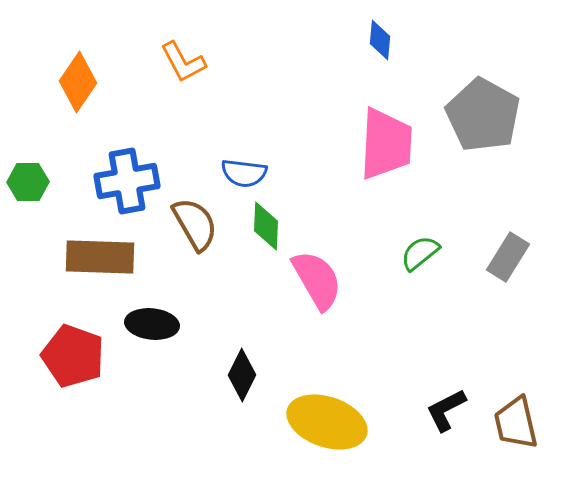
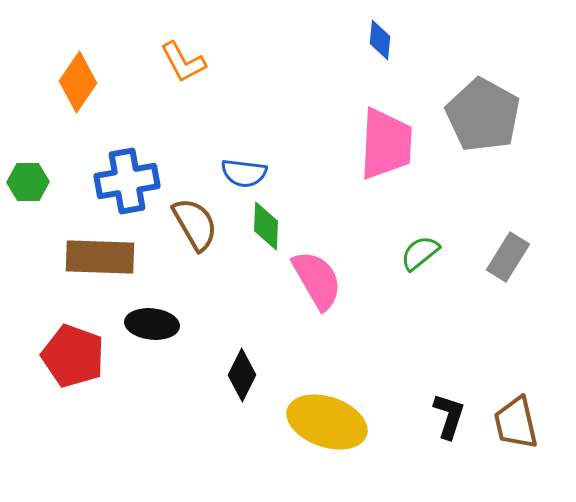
black L-shape: moved 3 px right, 6 px down; rotated 135 degrees clockwise
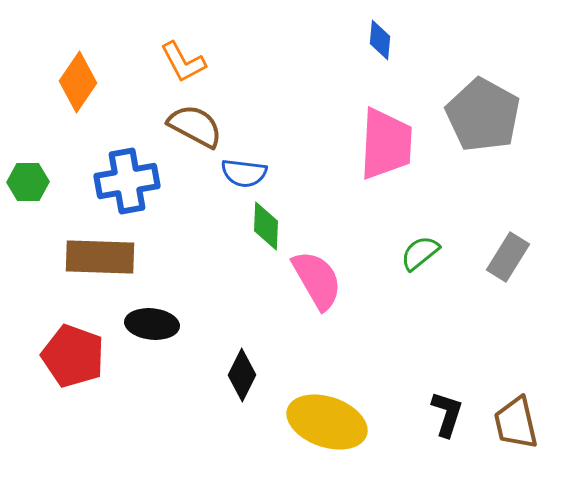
brown semicircle: moved 98 px up; rotated 32 degrees counterclockwise
black L-shape: moved 2 px left, 2 px up
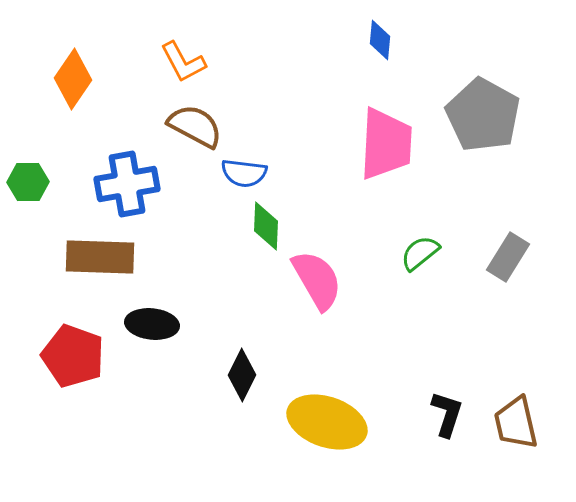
orange diamond: moved 5 px left, 3 px up
blue cross: moved 3 px down
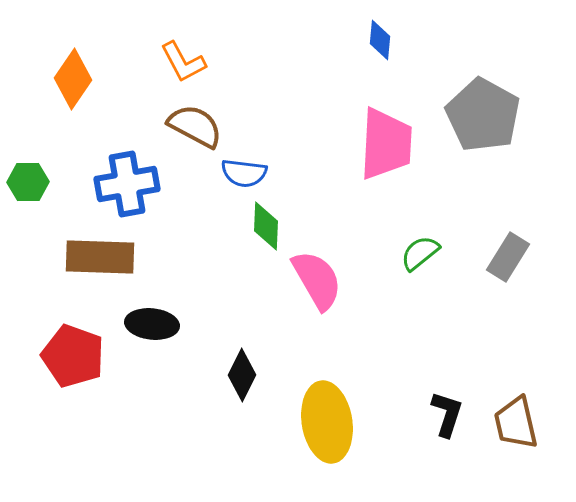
yellow ellipse: rotated 62 degrees clockwise
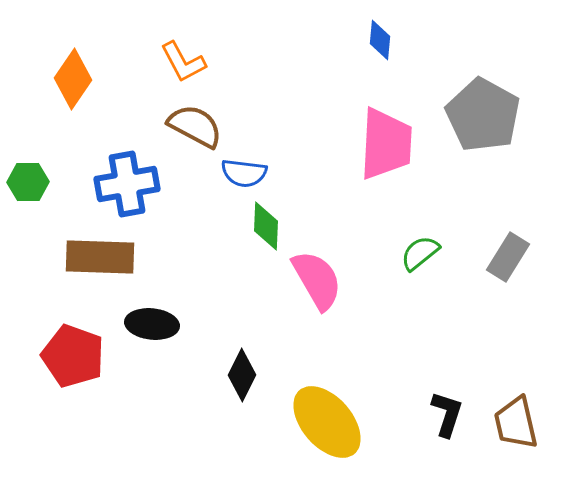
yellow ellipse: rotated 32 degrees counterclockwise
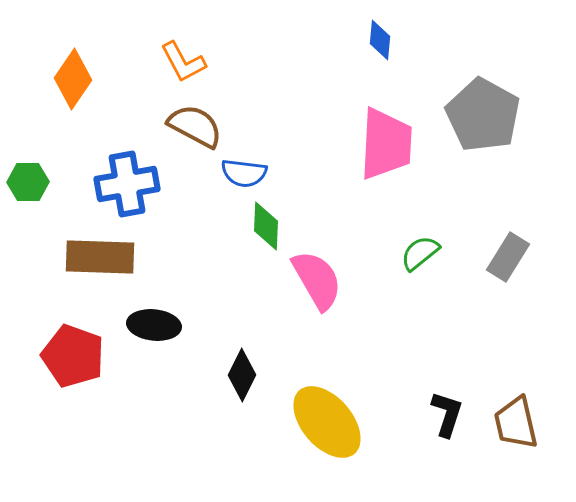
black ellipse: moved 2 px right, 1 px down
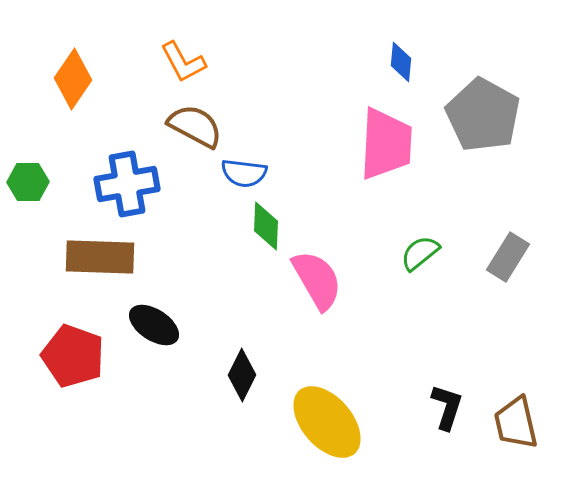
blue diamond: moved 21 px right, 22 px down
black ellipse: rotated 27 degrees clockwise
black L-shape: moved 7 px up
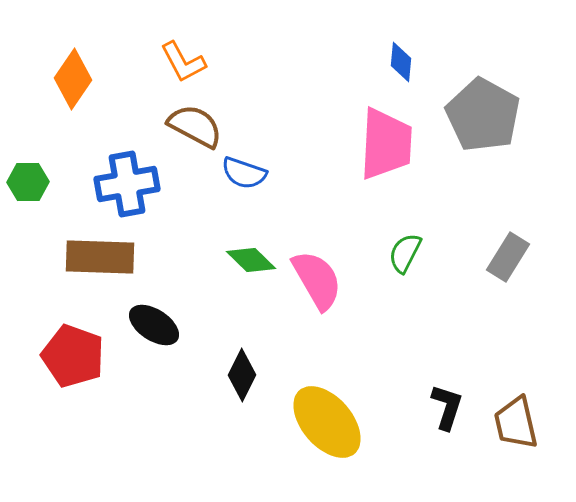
blue semicircle: rotated 12 degrees clockwise
green diamond: moved 15 px left, 34 px down; rotated 48 degrees counterclockwise
green semicircle: moved 15 px left; rotated 24 degrees counterclockwise
